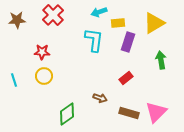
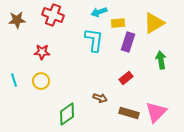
red cross: rotated 25 degrees counterclockwise
yellow circle: moved 3 px left, 5 px down
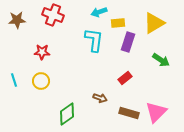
green arrow: rotated 132 degrees clockwise
red rectangle: moved 1 px left
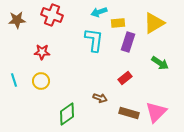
red cross: moved 1 px left
green arrow: moved 1 px left, 3 px down
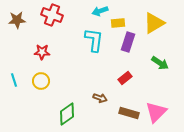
cyan arrow: moved 1 px right, 1 px up
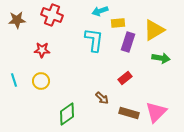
yellow triangle: moved 7 px down
red star: moved 2 px up
green arrow: moved 1 px right, 5 px up; rotated 24 degrees counterclockwise
brown arrow: moved 2 px right; rotated 24 degrees clockwise
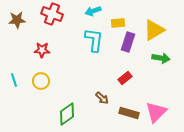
cyan arrow: moved 7 px left
red cross: moved 1 px up
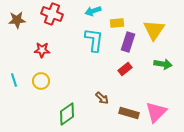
yellow rectangle: moved 1 px left
yellow triangle: rotated 25 degrees counterclockwise
green arrow: moved 2 px right, 6 px down
red rectangle: moved 9 px up
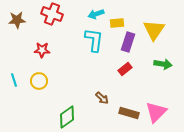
cyan arrow: moved 3 px right, 3 px down
yellow circle: moved 2 px left
green diamond: moved 3 px down
